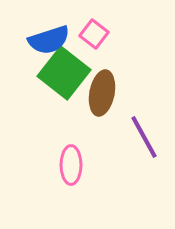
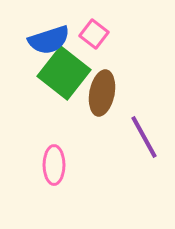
pink ellipse: moved 17 px left
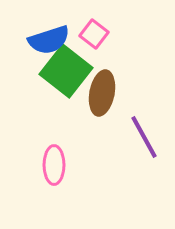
green square: moved 2 px right, 2 px up
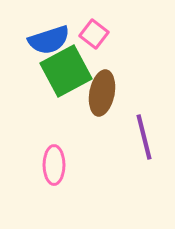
green square: rotated 24 degrees clockwise
purple line: rotated 15 degrees clockwise
